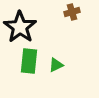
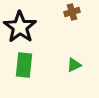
green rectangle: moved 5 px left, 4 px down
green triangle: moved 18 px right
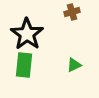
black star: moved 7 px right, 7 px down
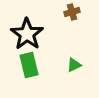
green rectangle: moved 5 px right; rotated 20 degrees counterclockwise
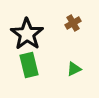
brown cross: moved 1 px right, 11 px down; rotated 14 degrees counterclockwise
green triangle: moved 4 px down
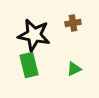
brown cross: rotated 21 degrees clockwise
black star: moved 7 px right, 1 px down; rotated 24 degrees counterclockwise
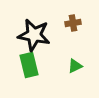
green triangle: moved 1 px right, 3 px up
